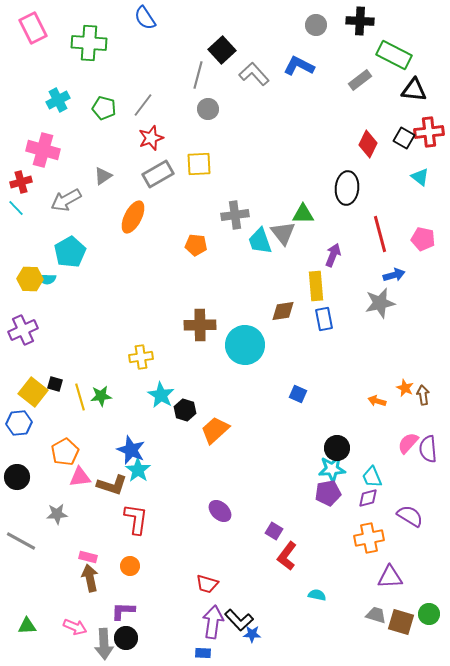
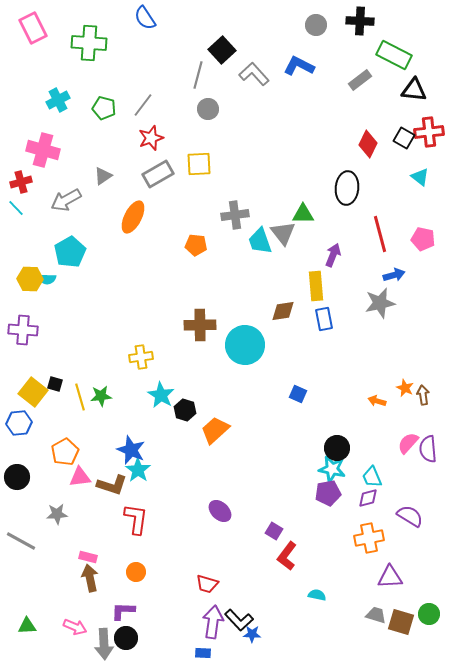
purple cross at (23, 330): rotated 28 degrees clockwise
cyan star at (332, 469): rotated 16 degrees clockwise
orange circle at (130, 566): moved 6 px right, 6 px down
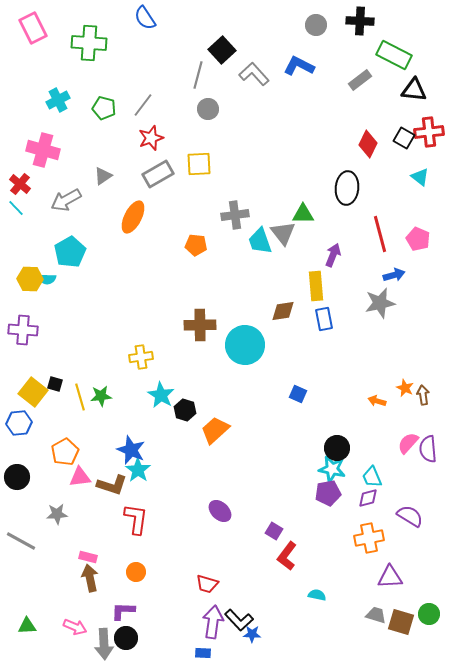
red cross at (21, 182): moved 1 px left, 2 px down; rotated 35 degrees counterclockwise
pink pentagon at (423, 239): moved 5 px left; rotated 10 degrees clockwise
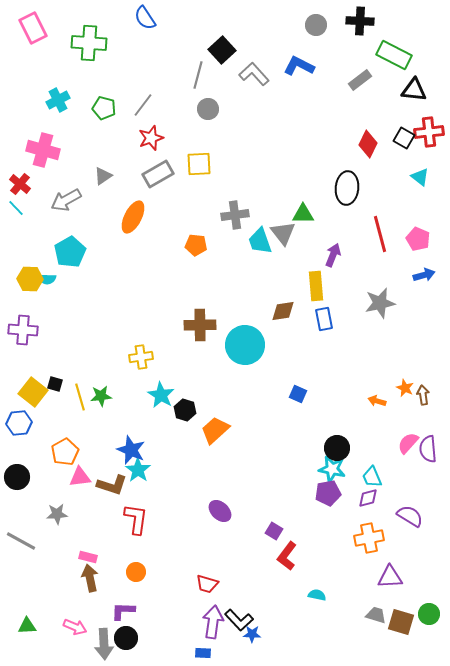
blue arrow at (394, 275): moved 30 px right
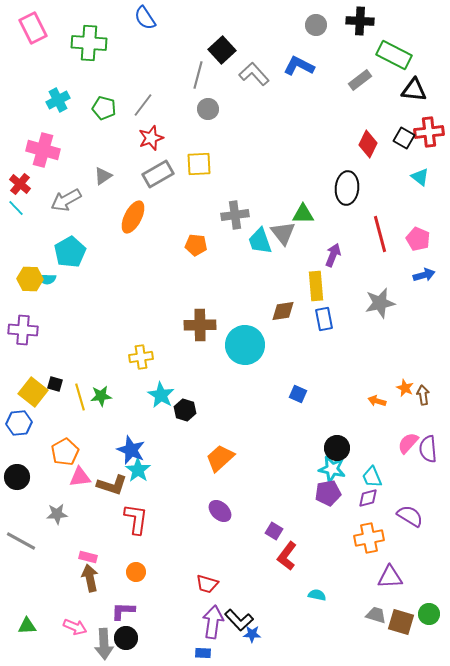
orange trapezoid at (215, 430): moved 5 px right, 28 px down
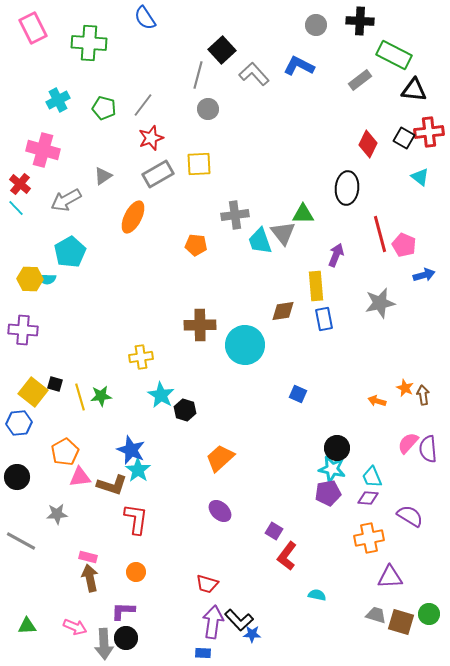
pink pentagon at (418, 239): moved 14 px left, 6 px down
purple arrow at (333, 255): moved 3 px right
purple diamond at (368, 498): rotated 20 degrees clockwise
